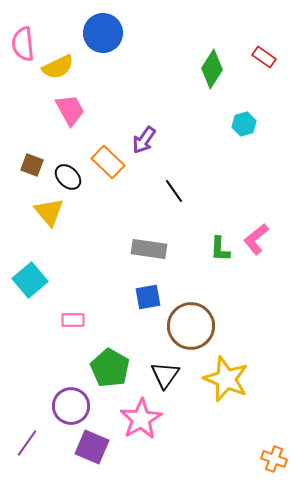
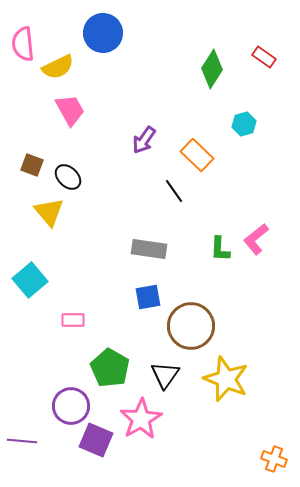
orange rectangle: moved 89 px right, 7 px up
purple line: moved 5 px left, 2 px up; rotated 60 degrees clockwise
purple square: moved 4 px right, 7 px up
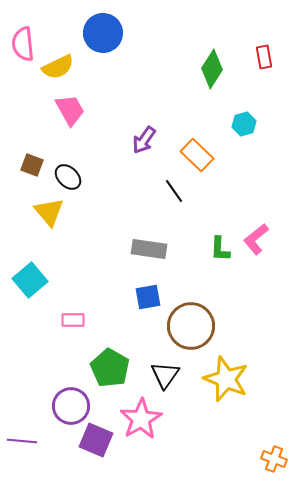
red rectangle: rotated 45 degrees clockwise
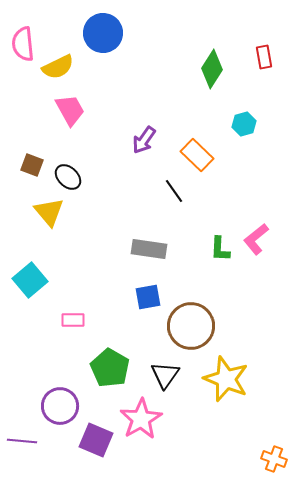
purple circle: moved 11 px left
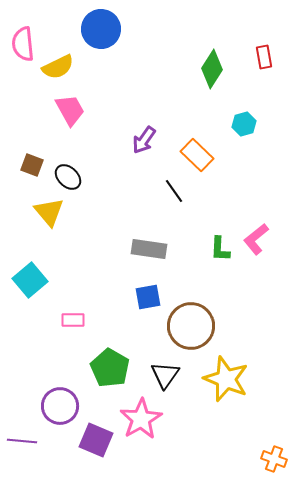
blue circle: moved 2 px left, 4 px up
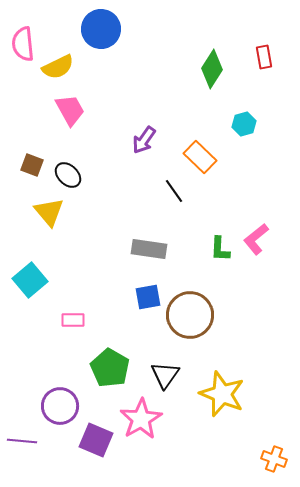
orange rectangle: moved 3 px right, 2 px down
black ellipse: moved 2 px up
brown circle: moved 1 px left, 11 px up
yellow star: moved 4 px left, 15 px down
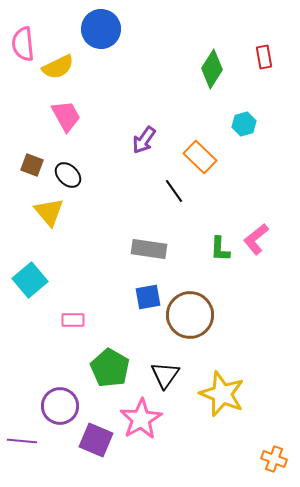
pink trapezoid: moved 4 px left, 6 px down
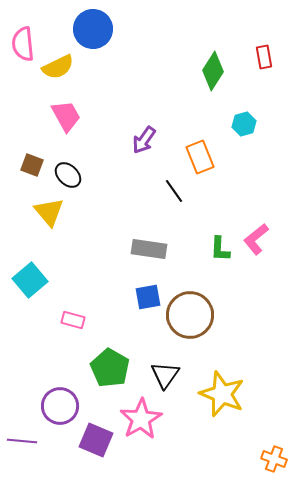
blue circle: moved 8 px left
green diamond: moved 1 px right, 2 px down
orange rectangle: rotated 24 degrees clockwise
pink rectangle: rotated 15 degrees clockwise
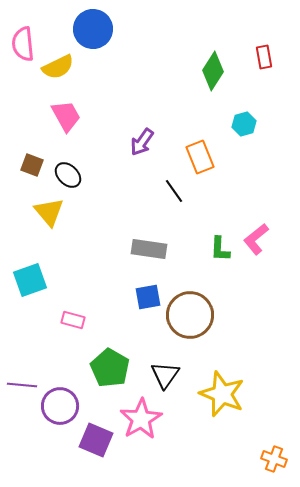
purple arrow: moved 2 px left, 2 px down
cyan square: rotated 20 degrees clockwise
purple line: moved 56 px up
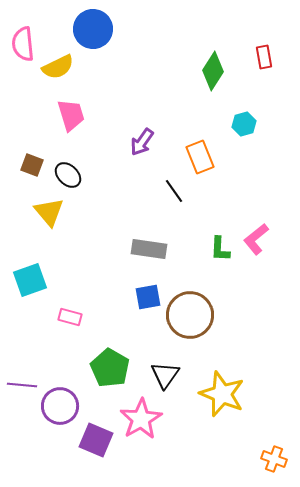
pink trapezoid: moved 5 px right, 1 px up; rotated 12 degrees clockwise
pink rectangle: moved 3 px left, 3 px up
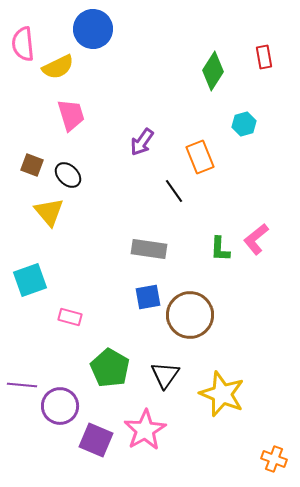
pink star: moved 4 px right, 11 px down
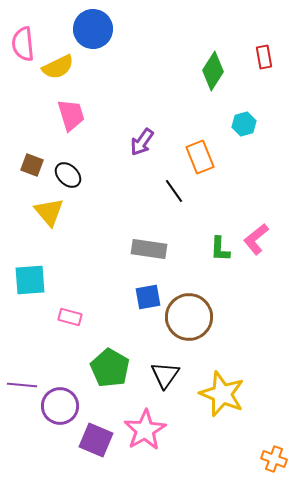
cyan square: rotated 16 degrees clockwise
brown circle: moved 1 px left, 2 px down
